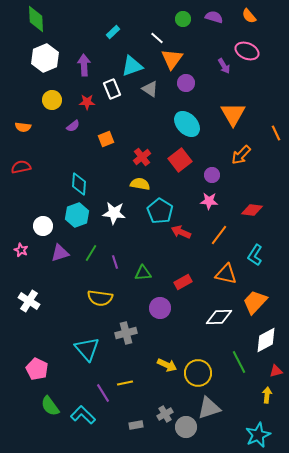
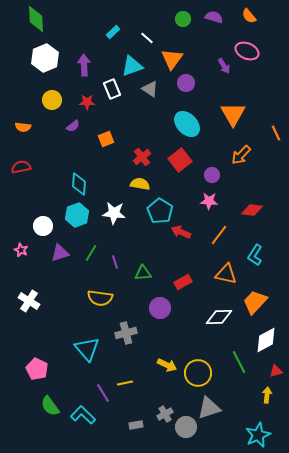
white line at (157, 38): moved 10 px left
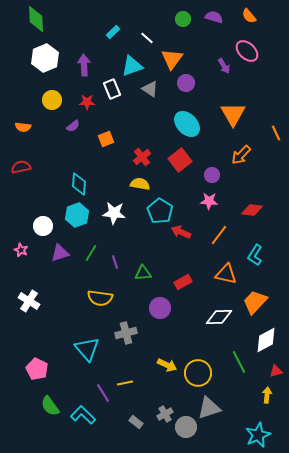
pink ellipse at (247, 51): rotated 20 degrees clockwise
gray rectangle at (136, 425): moved 3 px up; rotated 48 degrees clockwise
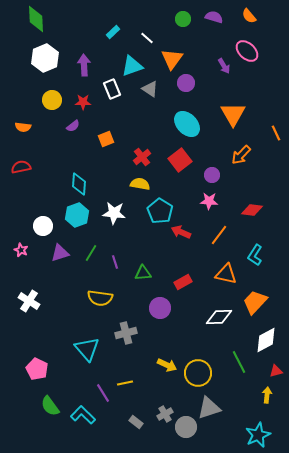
red star at (87, 102): moved 4 px left
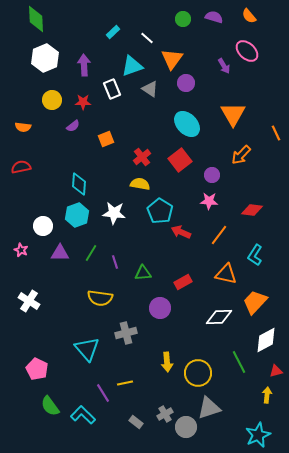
purple triangle at (60, 253): rotated 18 degrees clockwise
yellow arrow at (167, 365): moved 3 px up; rotated 60 degrees clockwise
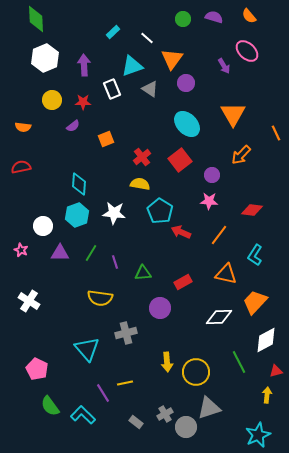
yellow circle at (198, 373): moved 2 px left, 1 px up
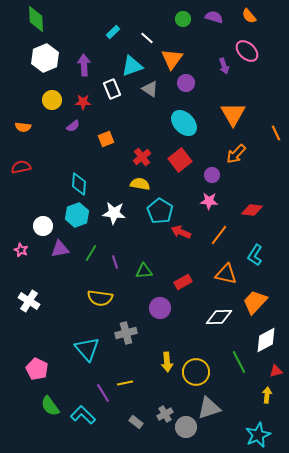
purple arrow at (224, 66): rotated 14 degrees clockwise
cyan ellipse at (187, 124): moved 3 px left, 1 px up
orange arrow at (241, 155): moved 5 px left, 1 px up
purple triangle at (60, 253): moved 4 px up; rotated 12 degrees counterclockwise
green triangle at (143, 273): moved 1 px right, 2 px up
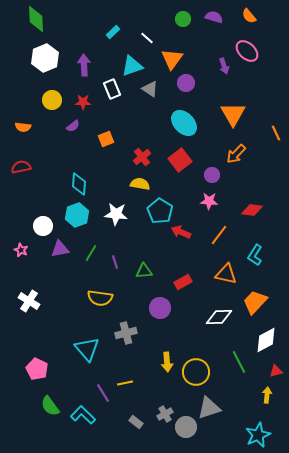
white star at (114, 213): moved 2 px right, 1 px down
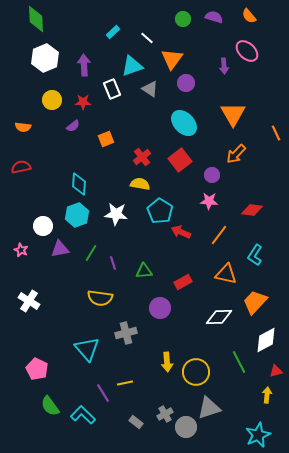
purple arrow at (224, 66): rotated 14 degrees clockwise
purple line at (115, 262): moved 2 px left, 1 px down
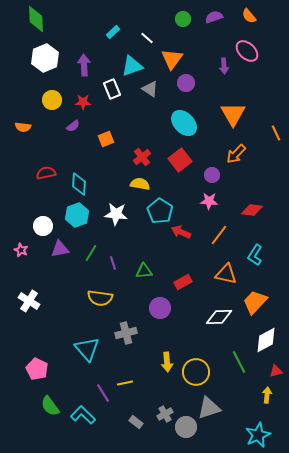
purple semicircle at (214, 17): rotated 36 degrees counterclockwise
red semicircle at (21, 167): moved 25 px right, 6 px down
